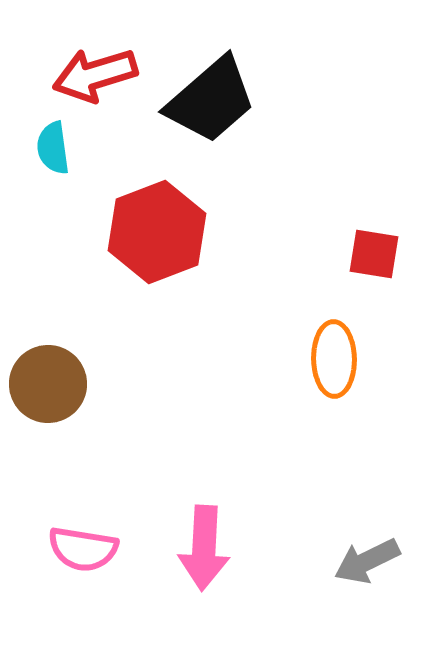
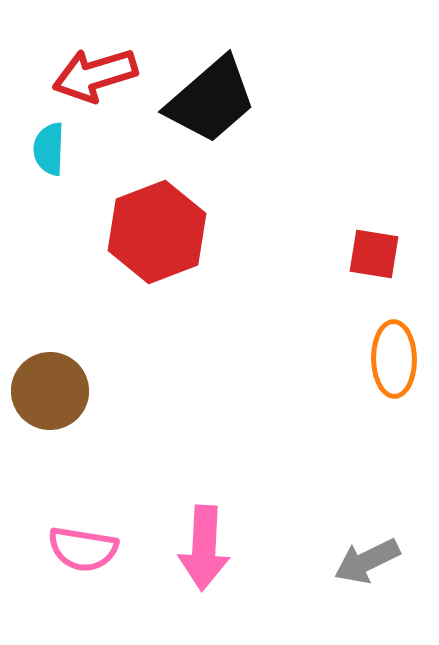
cyan semicircle: moved 4 px left, 1 px down; rotated 10 degrees clockwise
orange ellipse: moved 60 px right
brown circle: moved 2 px right, 7 px down
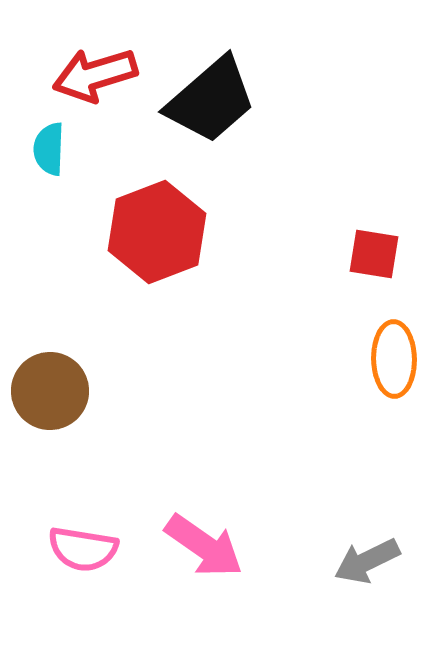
pink arrow: moved 2 px up; rotated 58 degrees counterclockwise
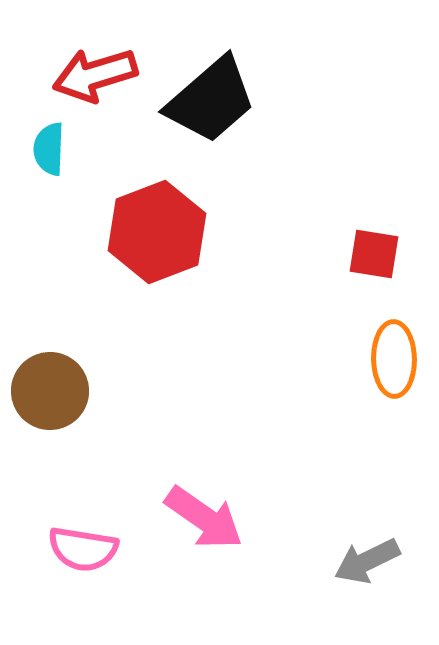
pink arrow: moved 28 px up
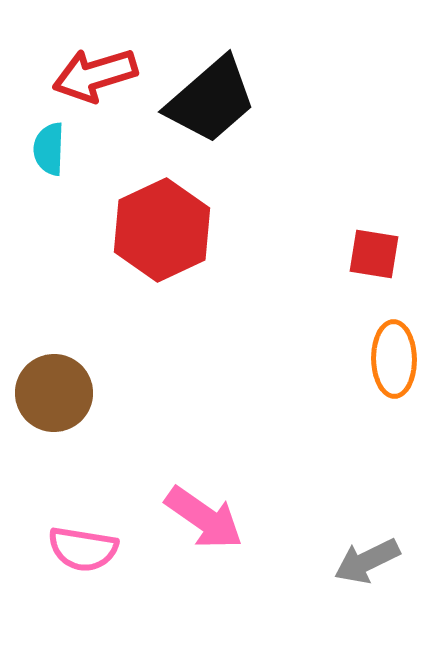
red hexagon: moved 5 px right, 2 px up; rotated 4 degrees counterclockwise
brown circle: moved 4 px right, 2 px down
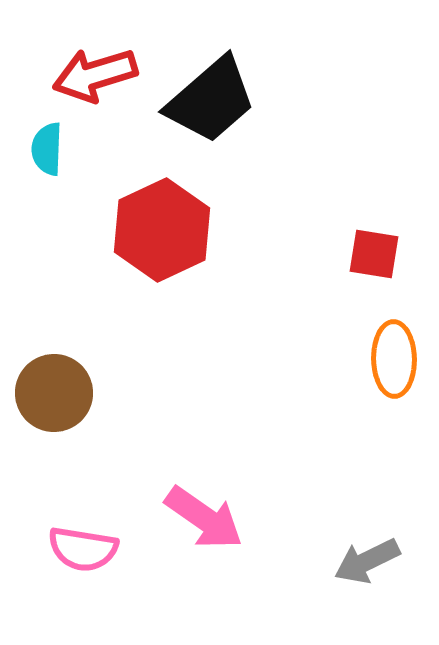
cyan semicircle: moved 2 px left
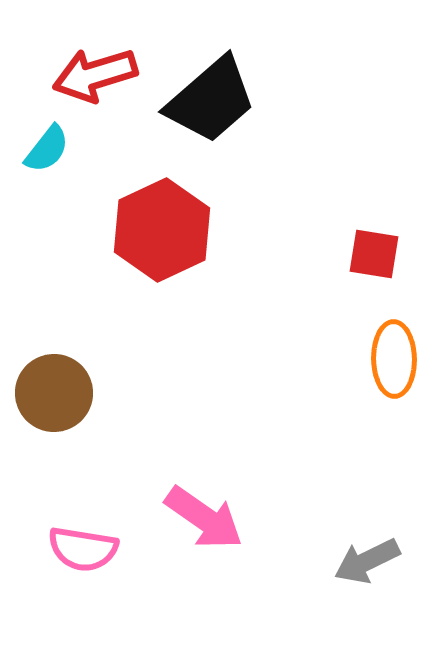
cyan semicircle: rotated 144 degrees counterclockwise
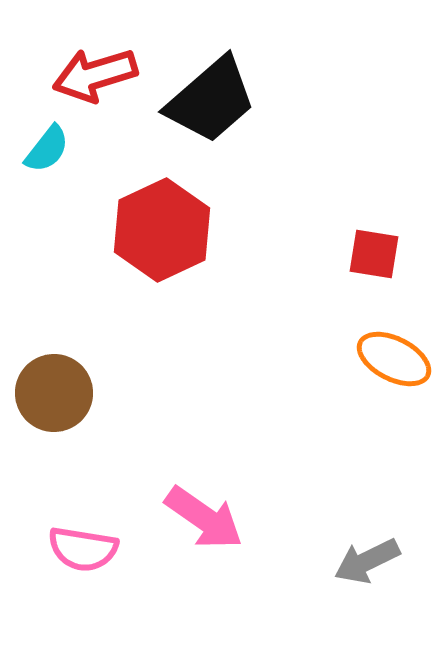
orange ellipse: rotated 62 degrees counterclockwise
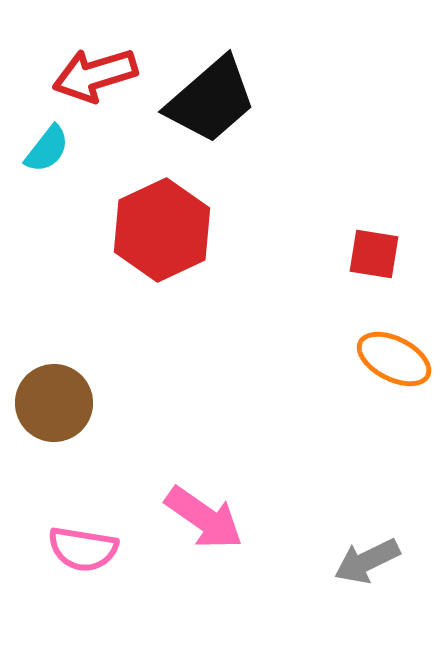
brown circle: moved 10 px down
